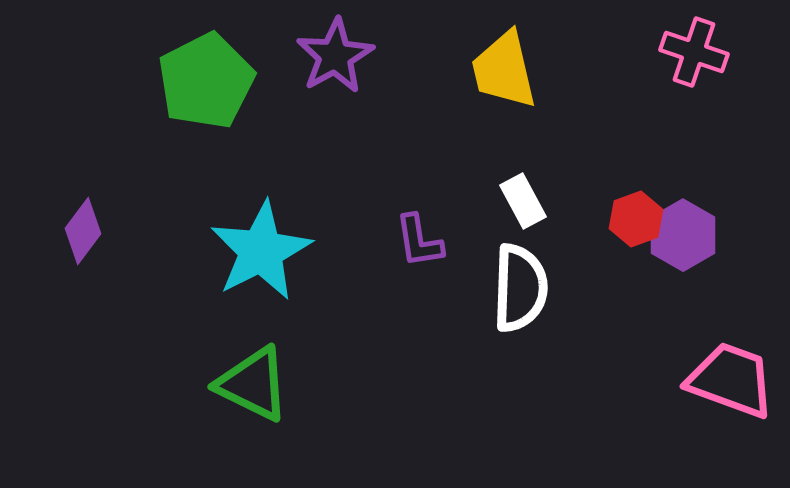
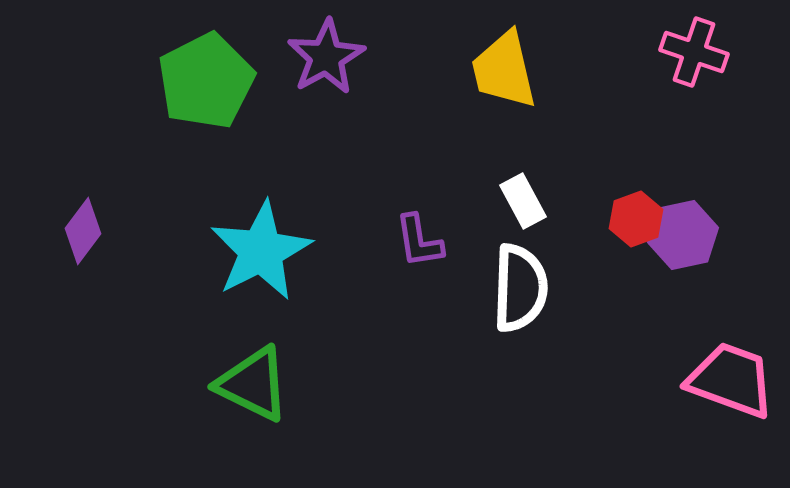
purple star: moved 9 px left, 1 px down
purple hexagon: rotated 18 degrees clockwise
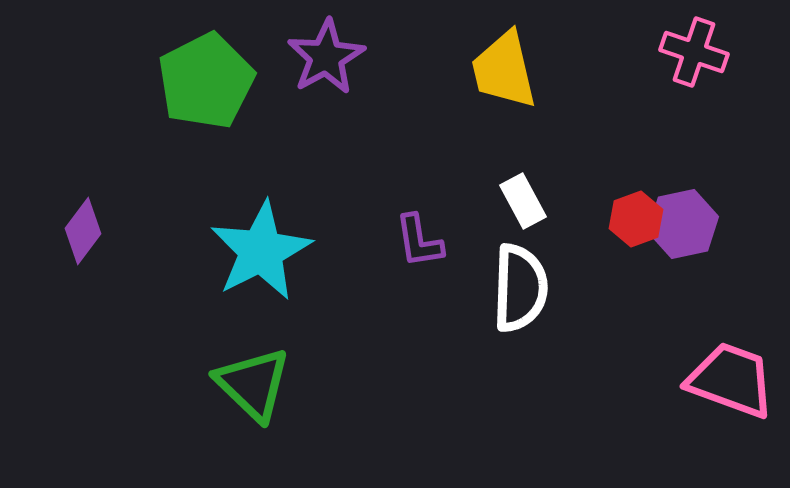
purple hexagon: moved 11 px up
green triangle: rotated 18 degrees clockwise
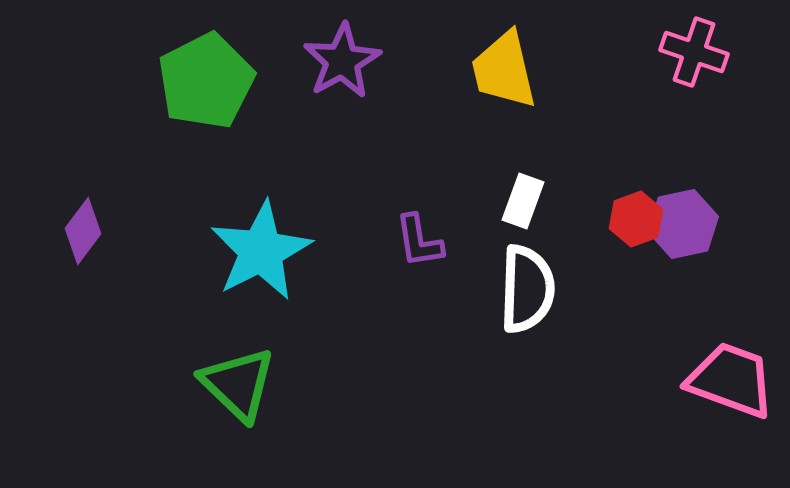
purple star: moved 16 px right, 4 px down
white rectangle: rotated 48 degrees clockwise
white semicircle: moved 7 px right, 1 px down
green triangle: moved 15 px left
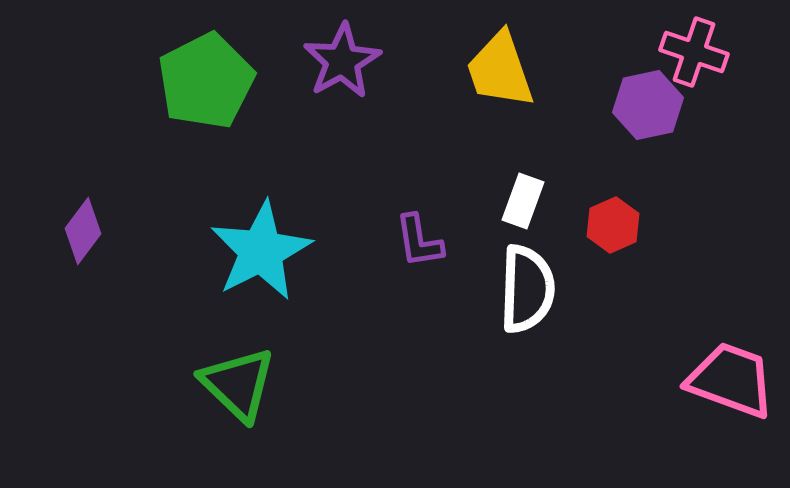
yellow trapezoid: moved 4 px left; rotated 6 degrees counterclockwise
red hexagon: moved 23 px left, 6 px down; rotated 4 degrees counterclockwise
purple hexagon: moved 35 px left, 119 px up
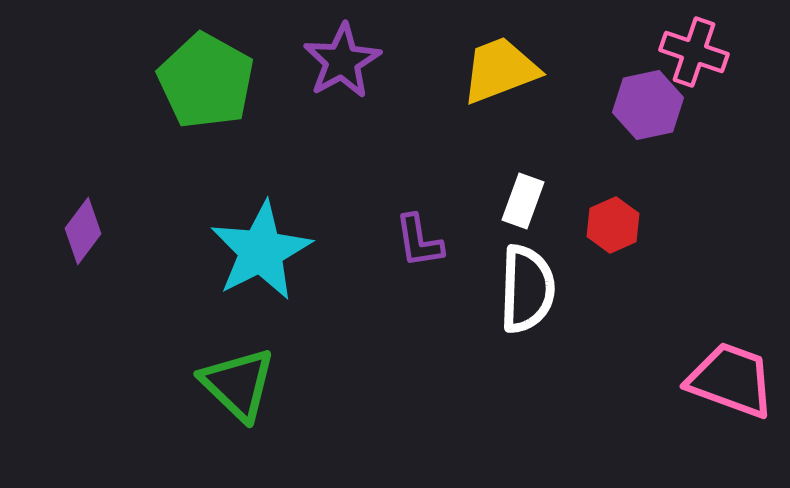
yellow trapezoid: rotated 88 degrees clockwise
green pentagon: rotated 16 degrees counterclockwise
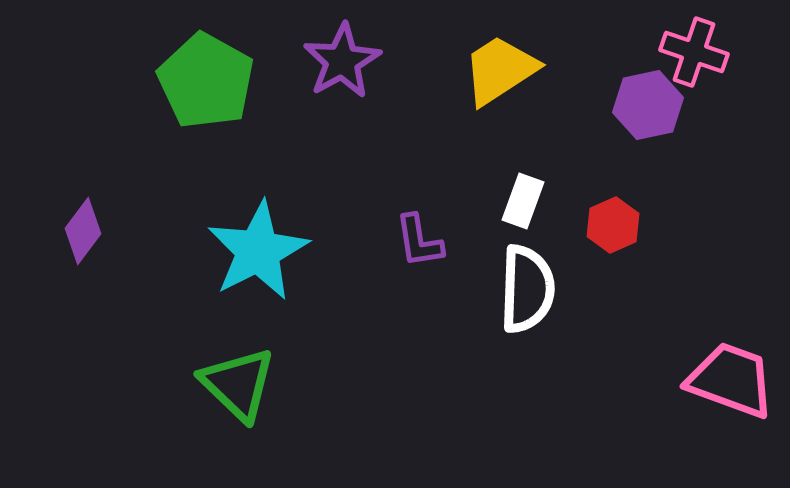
yellow trapezoid: rotated 12 degrees counterclockwise
cyan star: moved 3 px left
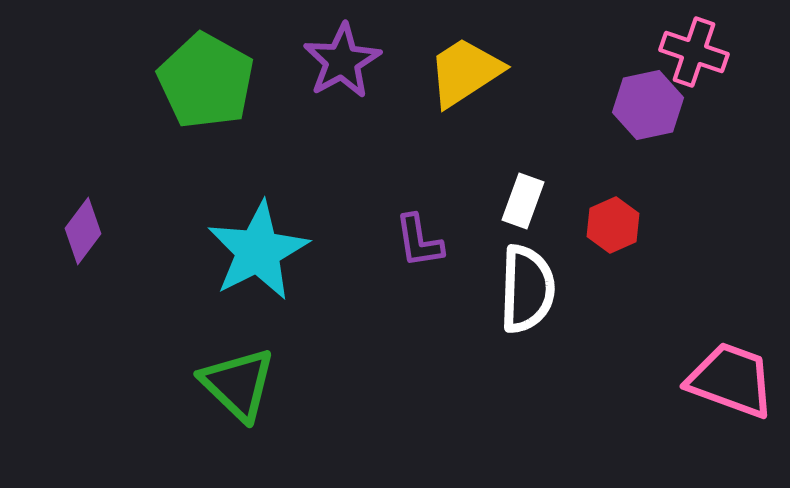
yellow trapezoid: moved 35 px left, 2 px down
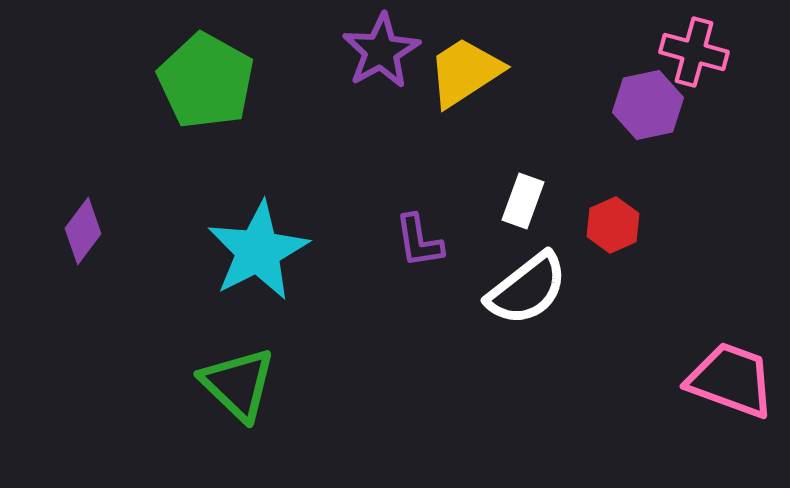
pink cross: rotated 4 degrees counterclockwise
purple star: moved 39 px right, 10 px up
white semicircle: rotated 50 degrees clockwise
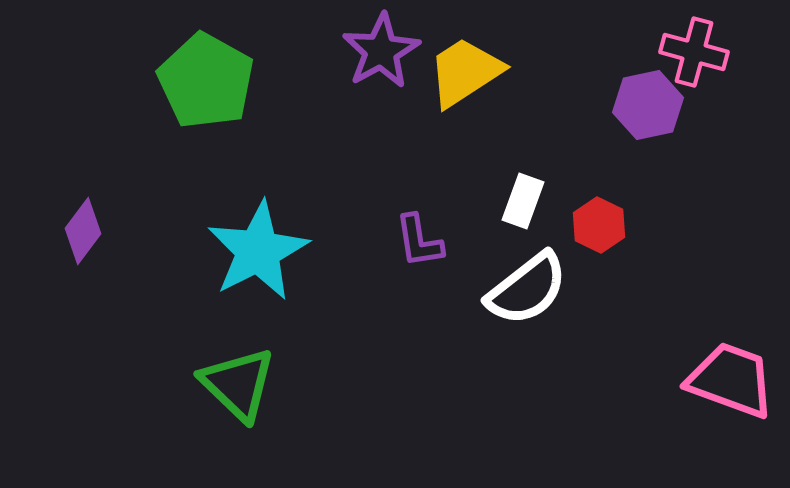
red hexagon: moved 14 px left; rotated 10 degrees counterclockwise
